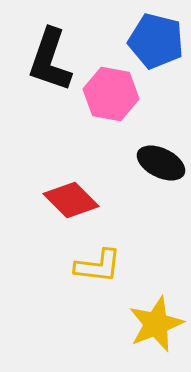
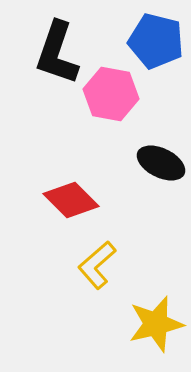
black L-shape: moved 7 px right, 7 px up
yellow L-shape: moved 1 px left, 1 px up; rotated 132 degrees clockwise
yellow star: rotated 8 degrees clockwise
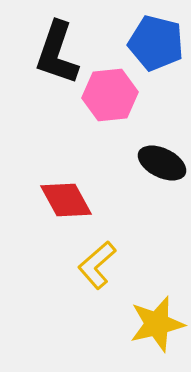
blue pentagon: moved 2 px down
pink hexagon: moved 1 px left, 1 px down; rotated 16 degrees counterclockwise
black ellipse: moved 1 px right
red diamond: moved 5 px left; rotated 16 degrees clockwise
yellow star: moved 1 px right
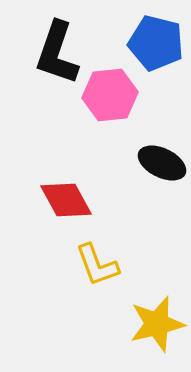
yellow L-shape: rotated 69 degrees counterclockwise
